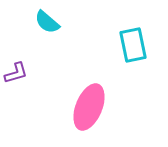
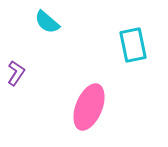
purple L-shape: rotated 40 degrees counterclockwise
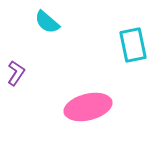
pink ellipse: moved 1 px left; rotated 54 degrees clockwise
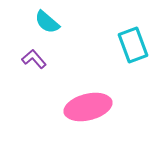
cyan rectangle: rotated 8 degrees counterclockwise
purple L-shape: moved 18 px right, 14 px up; rotated 75 degrees counterclockwise
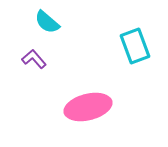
cyan rectangle: moved 2 px right, 1 px down
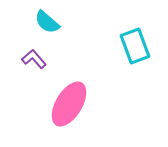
pink ellipse: moved 19 px left, 3 px up; rotated 45 degrees counterclockwise
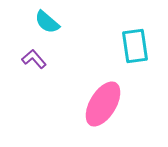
cyan rectangle: rotated 12 degrees clockwise
pink ellipse: moved 34 px right
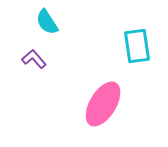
cyan semicircle: rotated 16 degrees clockwise
cyan rectangle: moved 2 px right
